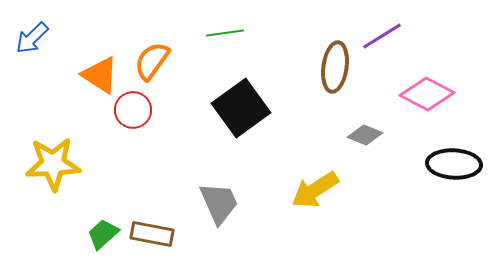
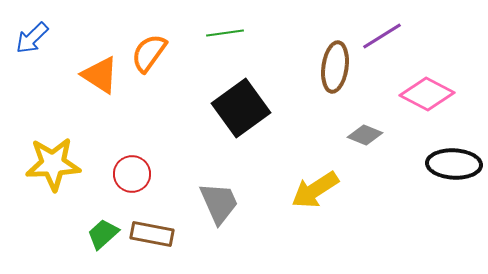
orange semicircle: moved 3 px left, 8 px up
red circle: moved 1 px left, 64 px down
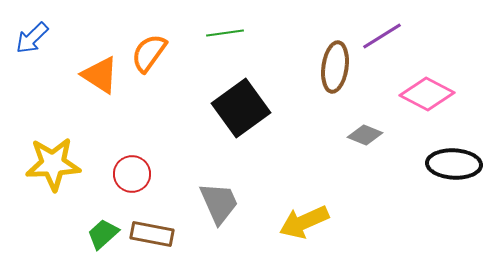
yellow arrow: moved 11 px left, 32 px down; rotated 9 degrees clockwise
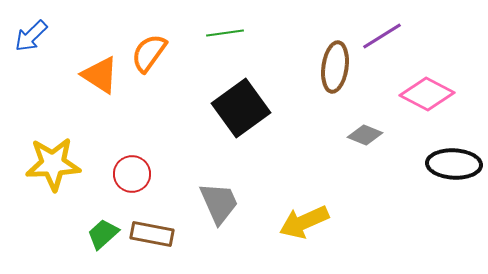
blue arrow: moved 1 px left, 2 px up
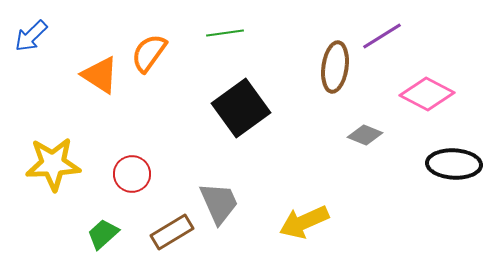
brown rectangle: moved 20 px right, 2 px up; rotated 42 degrees counterclockwise
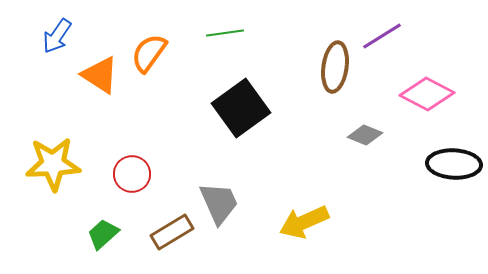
blue arrow: moved 26 px right; rotated 12 degrees counterclockwise
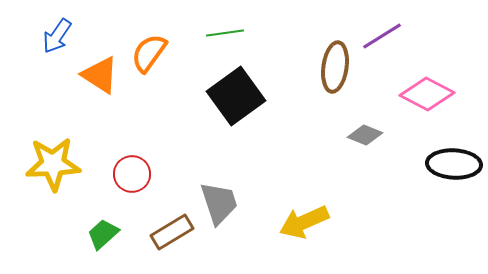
black square: moved 5 px left, 12 px up
gray trapezoid: rotated 6 degrees clockwise
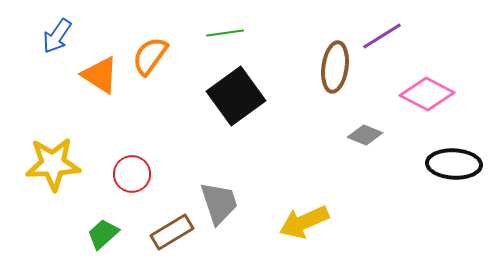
orange semicircle: moved 1 px right, 3 px down
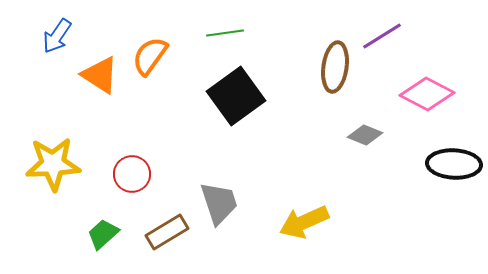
brown rectangle: moved 5 px left
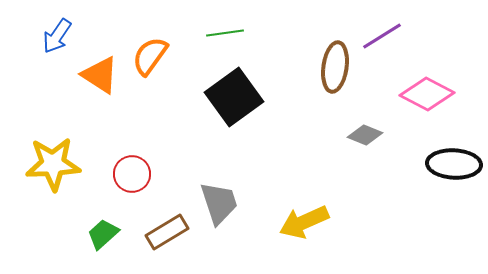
black square: moved 2 px left, 1 px down
